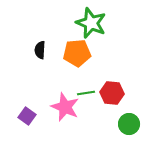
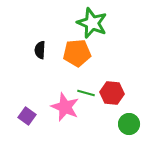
green star: moved 1 px right
green line: rotated 24 degrees clockwise
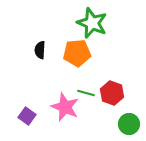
red hexagon: rotated 15 degrees clockwise
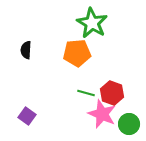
green star: rotated 8 degrees clockwise
black semicircle: moved 14 px left
pink star: moved 37 px right, 7 px down
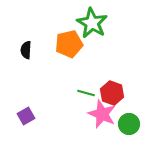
orange pentagon: moved 8 px left, 9 px up; rotated 8 degrees counterclockwise
purple square: moved 1 px left; rotated 24 degrees clockwise
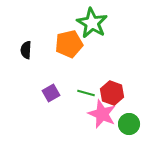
purple square: moved 25 px right, 23 px up
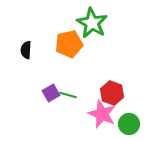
green line: moved 18 px left, 2 px down
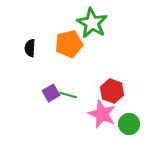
black semicircle: moved 4 px right, 2 px up
red hexagon: moved 2 px up
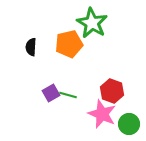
black semicircle: moved 1 px right, 1 px up
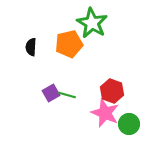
green line: moved 1 px left
pink star: moved 3 px right, 1 px up
